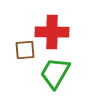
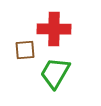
red cross: moved 2 px right, 3 px up
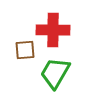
red cross: moved 1 px left, 1 px down
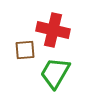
red cross: rotated 12 degrees clockwise
